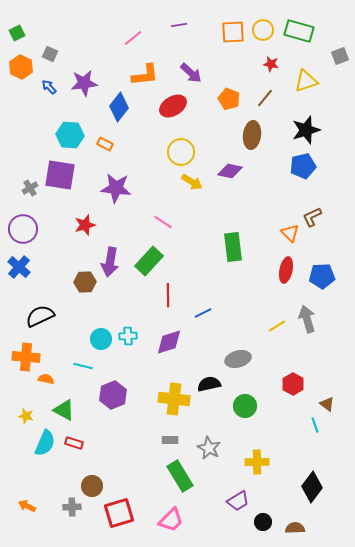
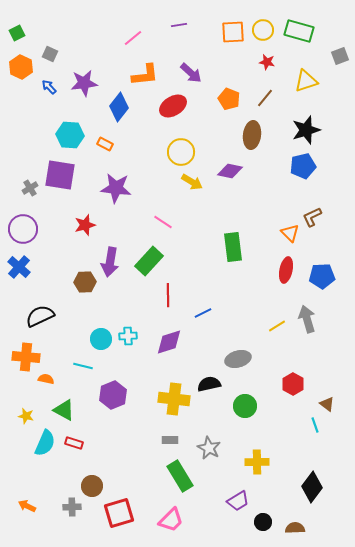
red star at (271, 64): moved 4 px left, 2 px up
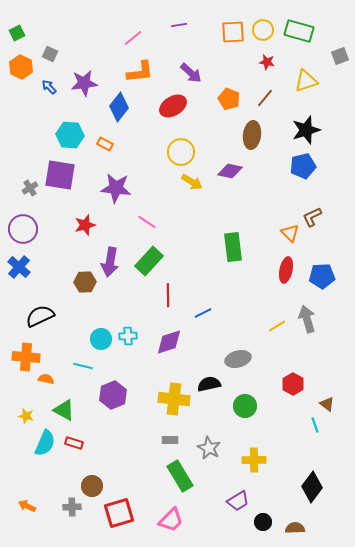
orange L-shape at (145, 75): moved 5 px left, 3 px up
pink line at (163, 222): moved 16 px left
yellow cross at (257, 462): moved 3 px left, 2 px up
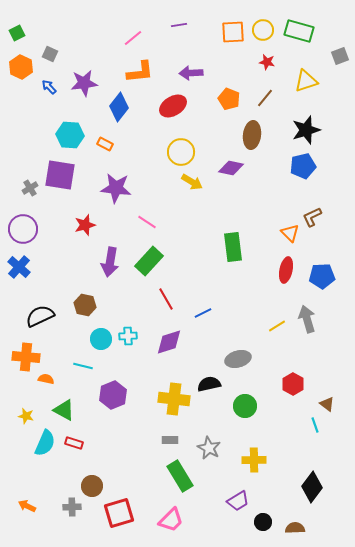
purple arrow at (191, 73): rotated 135 degrees clockwise
purple diamond at (230, 171): moved 1 px right, 3 px up
brown hexagon at (85, 282): moved 23 px down; rotated 15 degrees clockwise
red line at (168, 295): moved 2 px left, 4 px down; rotated 30 degrees counterclockwise
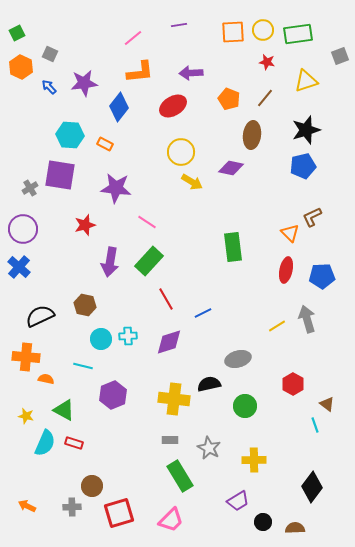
green rectangle at (299, 31): moved 1 px left, 3 px down; rotated 24 degrees counterclockwise
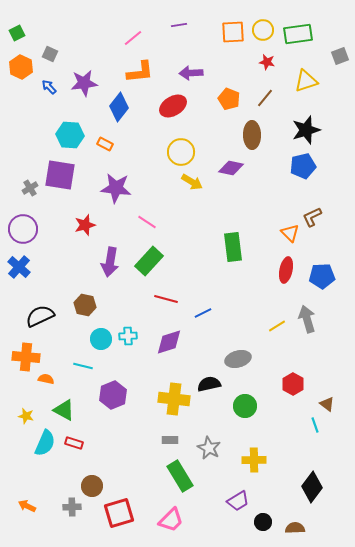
brown ellipse at (252, 135): rotated 8 degrees counterclockwise
red line at (166, 299): rotated 45 degrees counterclockwise
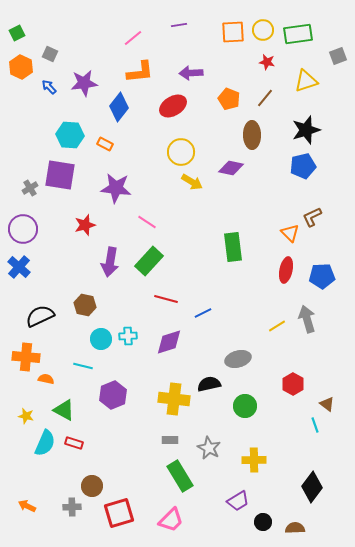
gray square at (340, 56): moved 2 px left
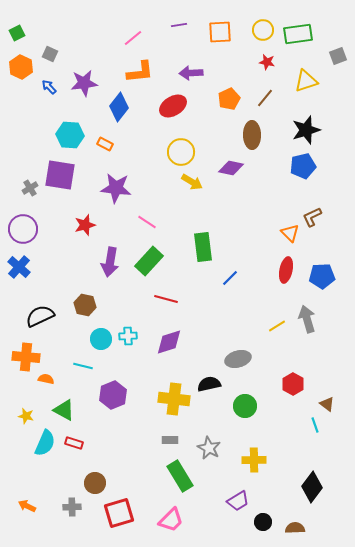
orange square at (233, 32): moved 13 px left
orange pentagon at (229, 99): rotated 25 degrees clockwise
green rectangle at (233, 247): moved 30 px left
blue line at (203, 313): moved 27 px right, 35 px up; rotated 18 degrees counterclockwise
brown circle at (92, 486): moved 3 px right, 3 px up
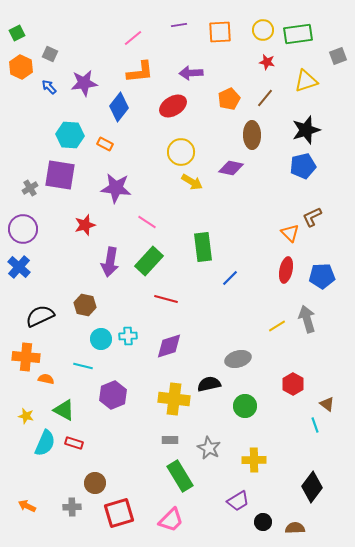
purple diamond at (169, 342): moved 4 px down
